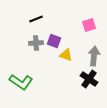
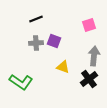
yellow triangle: moved 3 px left, 12 px down
black cross: rotated 18 degrees clockwise
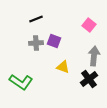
pink square: rotated 32 degrees counterclockwise
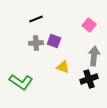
black cross: rotated 18 degrees clockwise
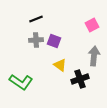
pink square: moved 3 px right; rotated 24 degrees clockwise
gray cross: moved 3 px up
yellow triangle: moved 3 px left, 2 px up; rotated 16 degrees clockwise
black cross: moved 9 px left
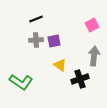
purple square: rotated 32 degrees counterclockwise
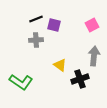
purple square: moved 16 px up; rotated 24 degrees clockwise
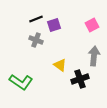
purple square: rotated 32 degrees counterclockwise
gray cross: rotated 24 degrees clockwise
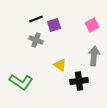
black cross: moved 1 px left, 2 px down; rotated 12 degrees clockwise
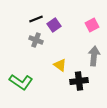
purple square: rotated 16 degrees counterclockwise
